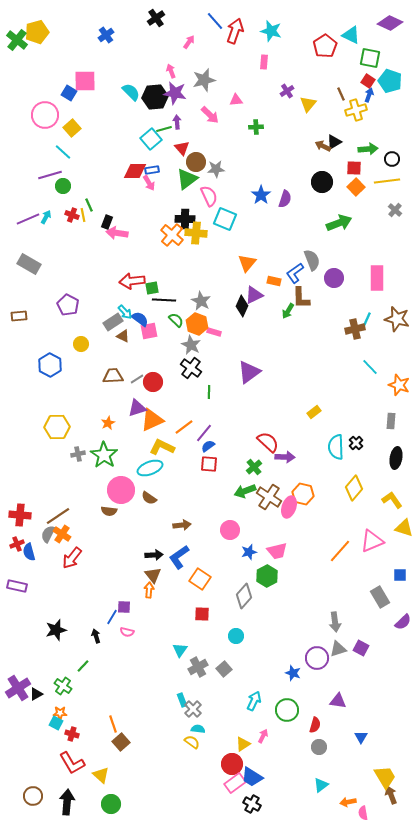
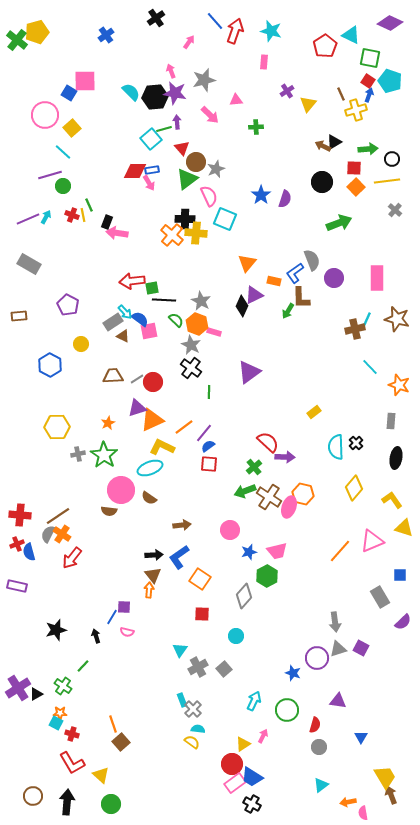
gray star at (216, 169): rotated 18 degrees counterclockwise
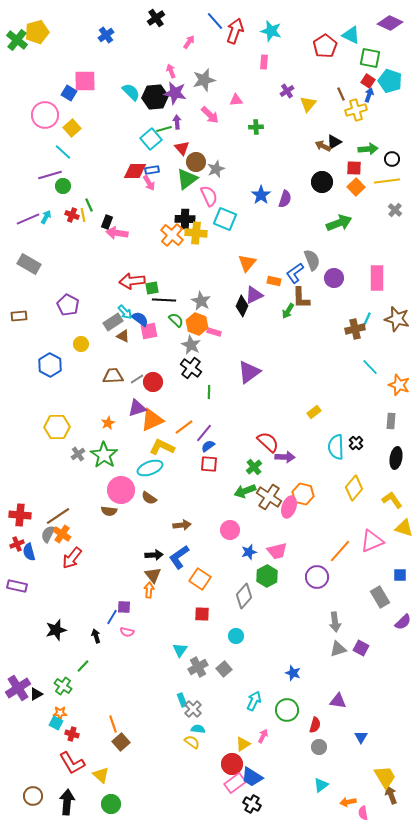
gray cross at (78, 454): rotated 24 degrees counterclockwise
purple circle at (317, 658): moved 81 px up
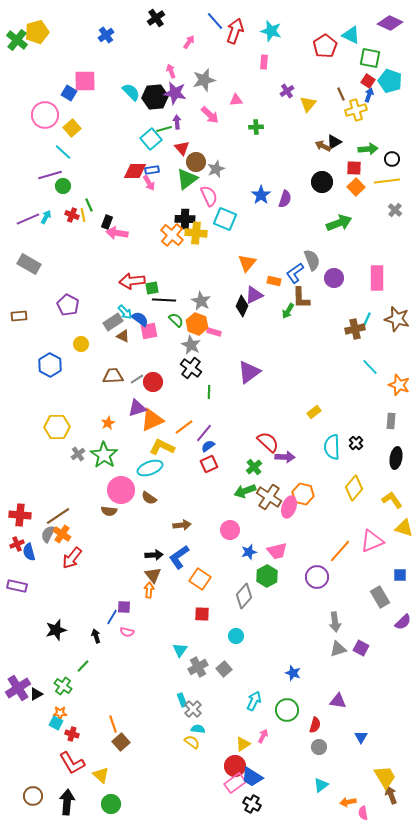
cyan semicircle at (336, 447): moved 4 px left
red square at (209, 464): rotated 30 degrees counterclockwise
red circle at (232, 764): moved 3 px right, 2 px down
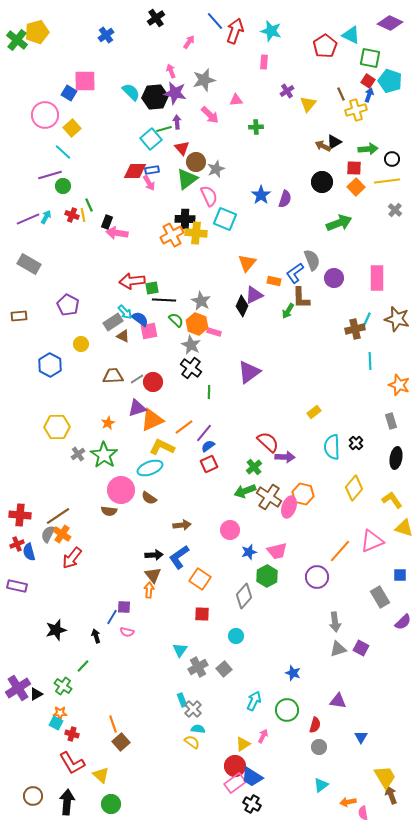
orange cross at (172, 235): rotated 20 degrees clockwise
cyan line at (370, 367): moved 6 px up; rotated 42 degrees clockwise
gray rectangle at (391, 421): rotated 21 degrees counterclockwise
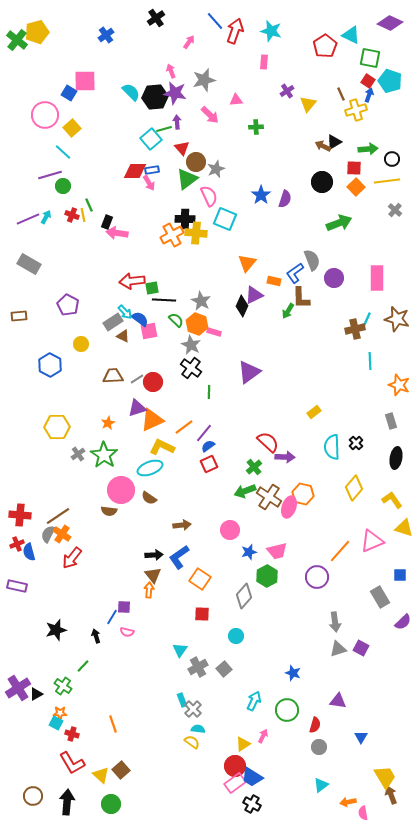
brown square at (121, 742): moved 28 px down
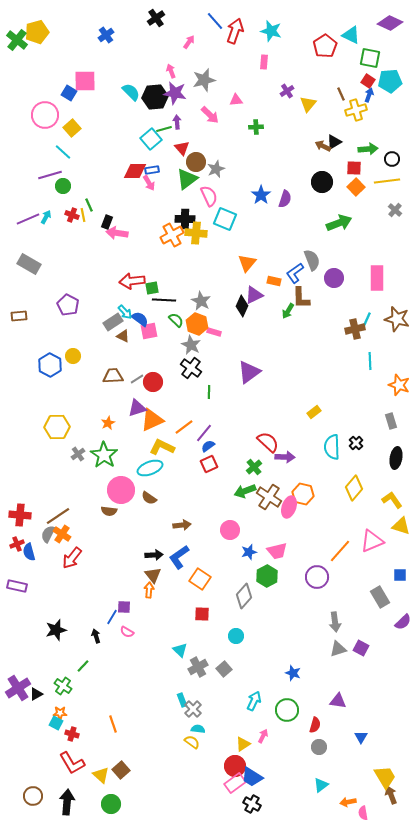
cyan pentagon at (390, 81): rotated 25 degrees counterclockwise
yellow circle at (81, 344): moved 8 px left, 12 px down
yellow triangle at (404, 528): moved 3 px left, 2 px up
pink semicircle at (127, 632): rotated 16 degrees clockwise
cyan triangle at (180, 650): rotated 21 degrees counterclockwise
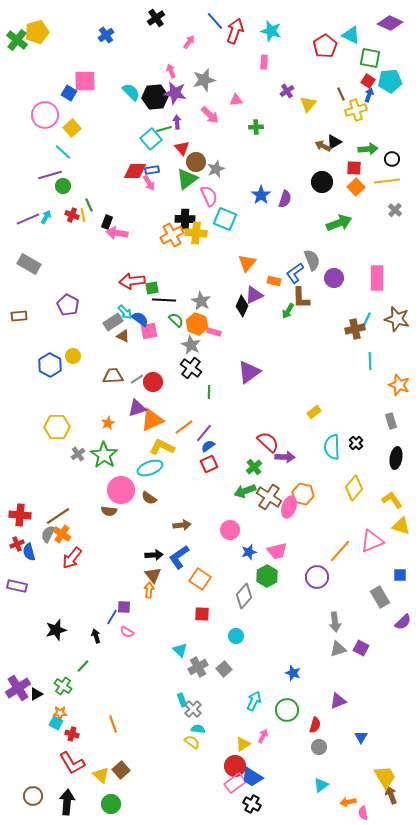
purple triangle at (338, 701): rotated 30 degrees counterclockwise
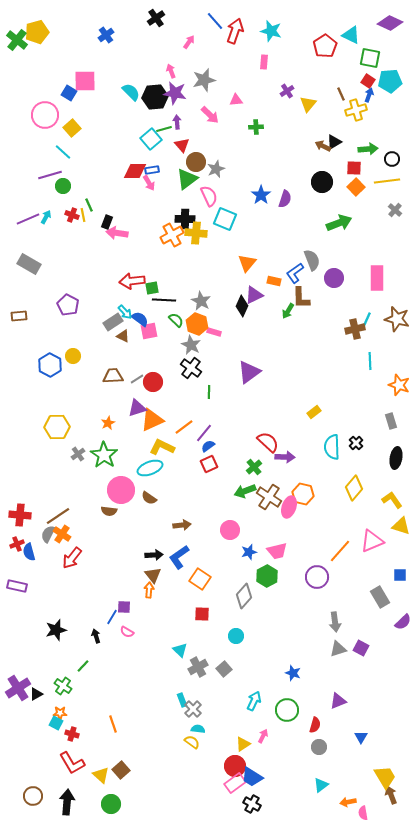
red triangle at (182, 148): moved 3 px up
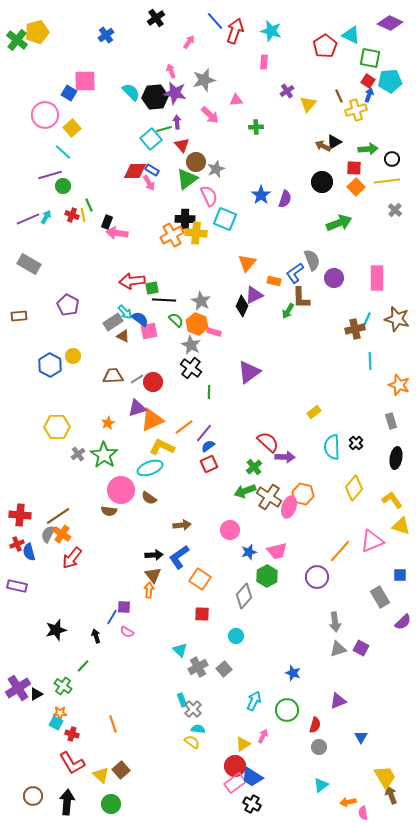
brown line at (341, 94): moved 2 px left, 2 px down
blue rectangle at (152, 170): rotated 40 degrees clockwise
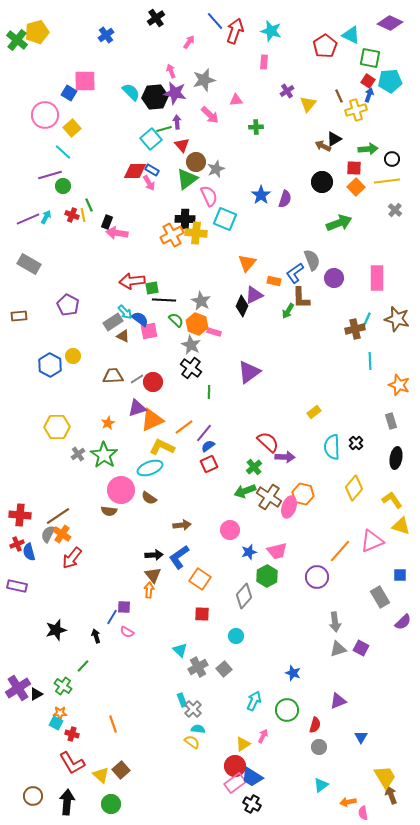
black triangle at (334, 142): moved 3 px up
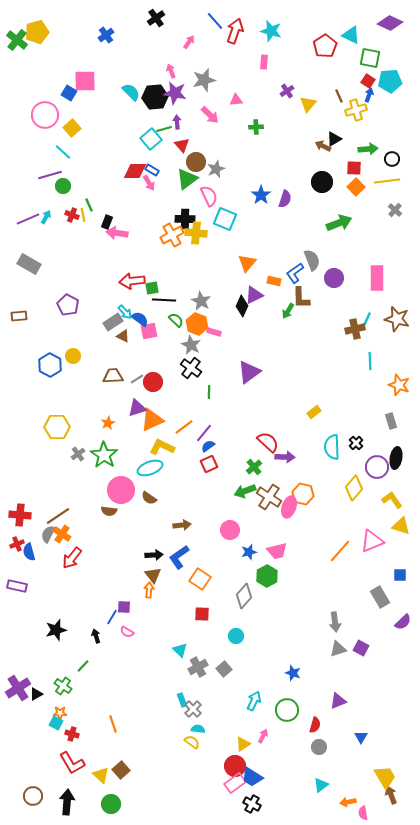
purple circle at (317, 577): moved 60 px right, 110 px up
